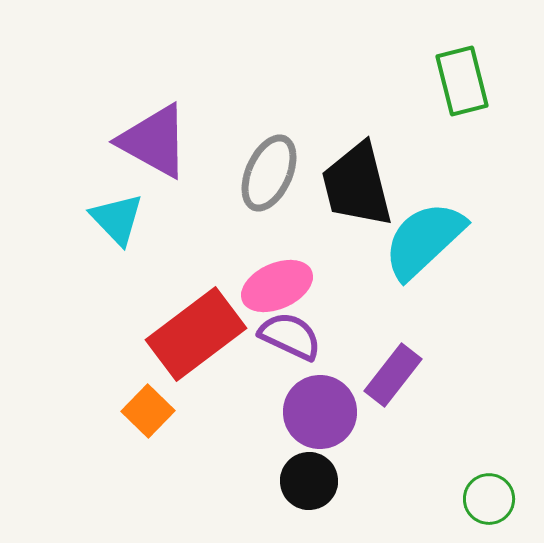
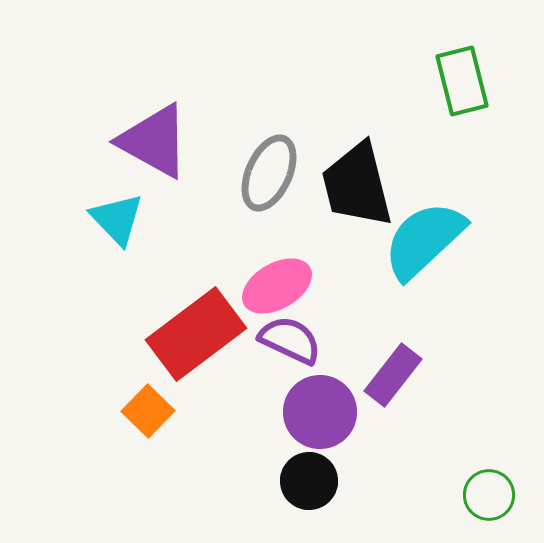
pink ellipse: rotated 6 degrees counterclockwise
purple semicircle: moved 4 px down
green circle: moved 4 px up
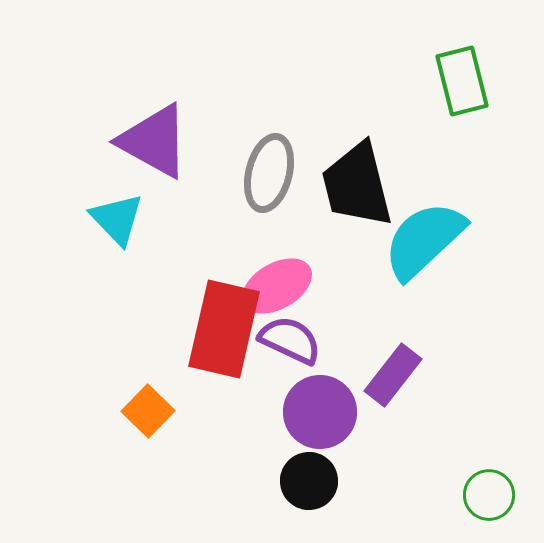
gray ellipse: rotated 10 degrees counterclockwise
red rectangle: moved 28 px right, 5 px up; rotated 40 degrees counterclockwise
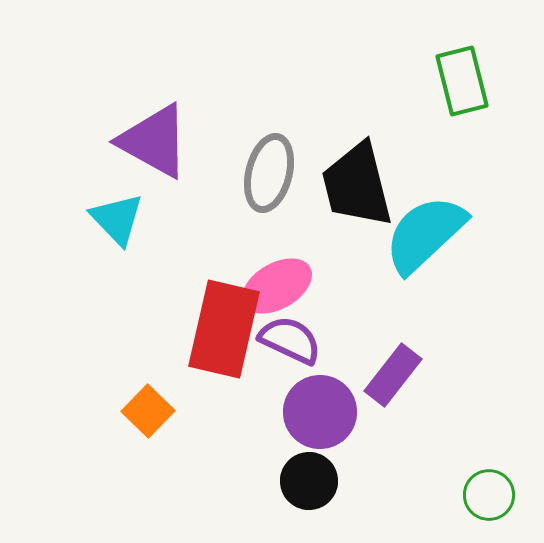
cyan semicircle: moved 1 px right, 6 px up
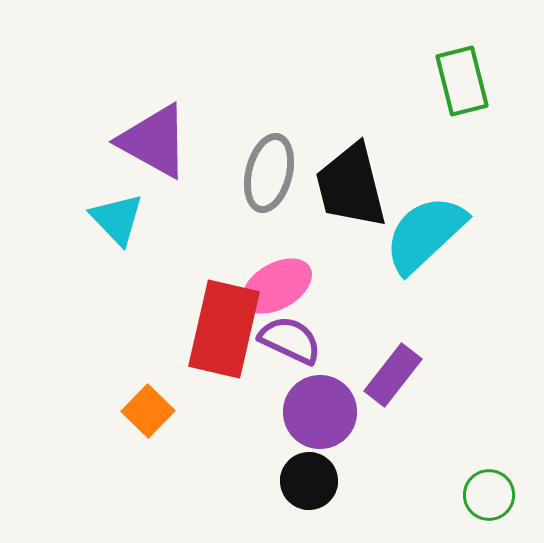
black trapezoid: moved 6 px left, 1 px down
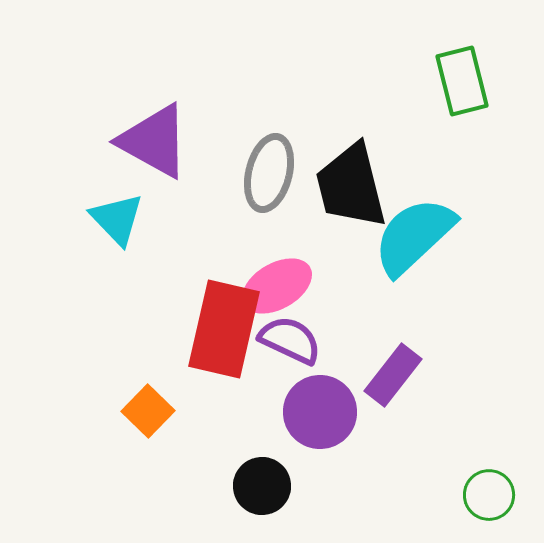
cyan semicircle: moved 11 px left, 2 px down
black circle: moved 47 px left, 5 px down
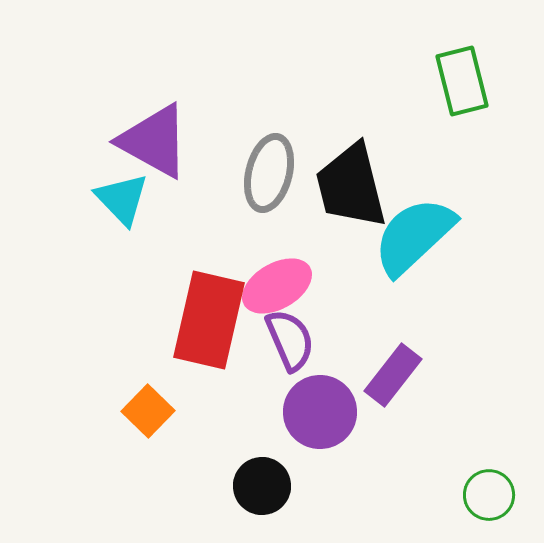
cyan triangle: moved 5 px right, 20 px up
red rectangle: moved 15 px left, 9 px up
purple semicircle: rotated 42 degrees clockwise
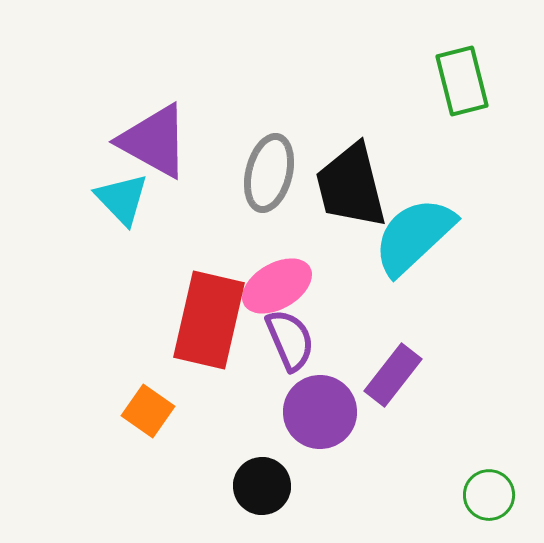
orange square: rotated 9 degrees counterclockwise
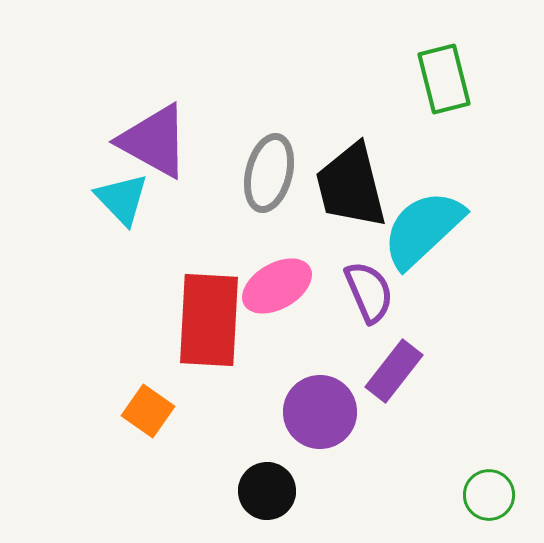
green rectangle: moved 18 px left, 2 px up
cyan semicircle: moved 9 px right, 7 px up
red rectangle: rotated 10 degrees counterclockwise
purple semicircle: moved 79 px right, 48 px up
purple rectangle: moved 1 px right, 4 px up
black circle: moved 5 px right, 5 px down
